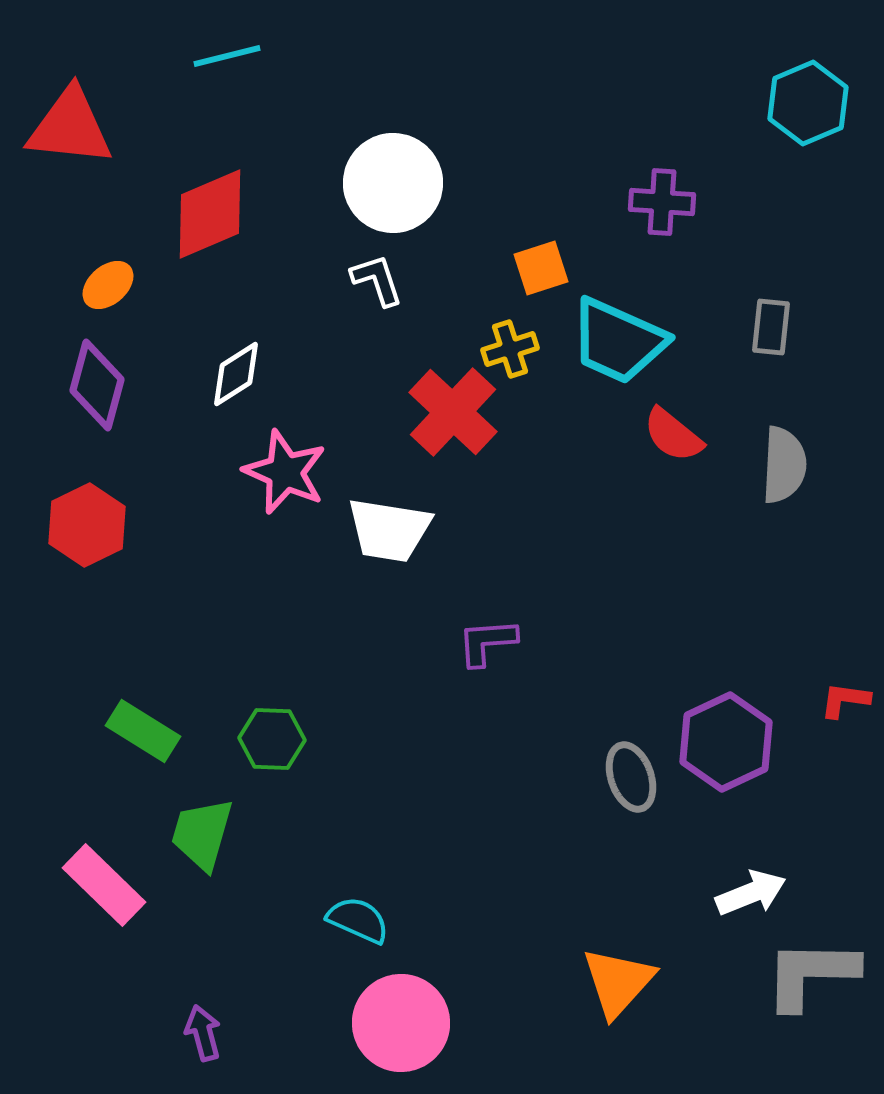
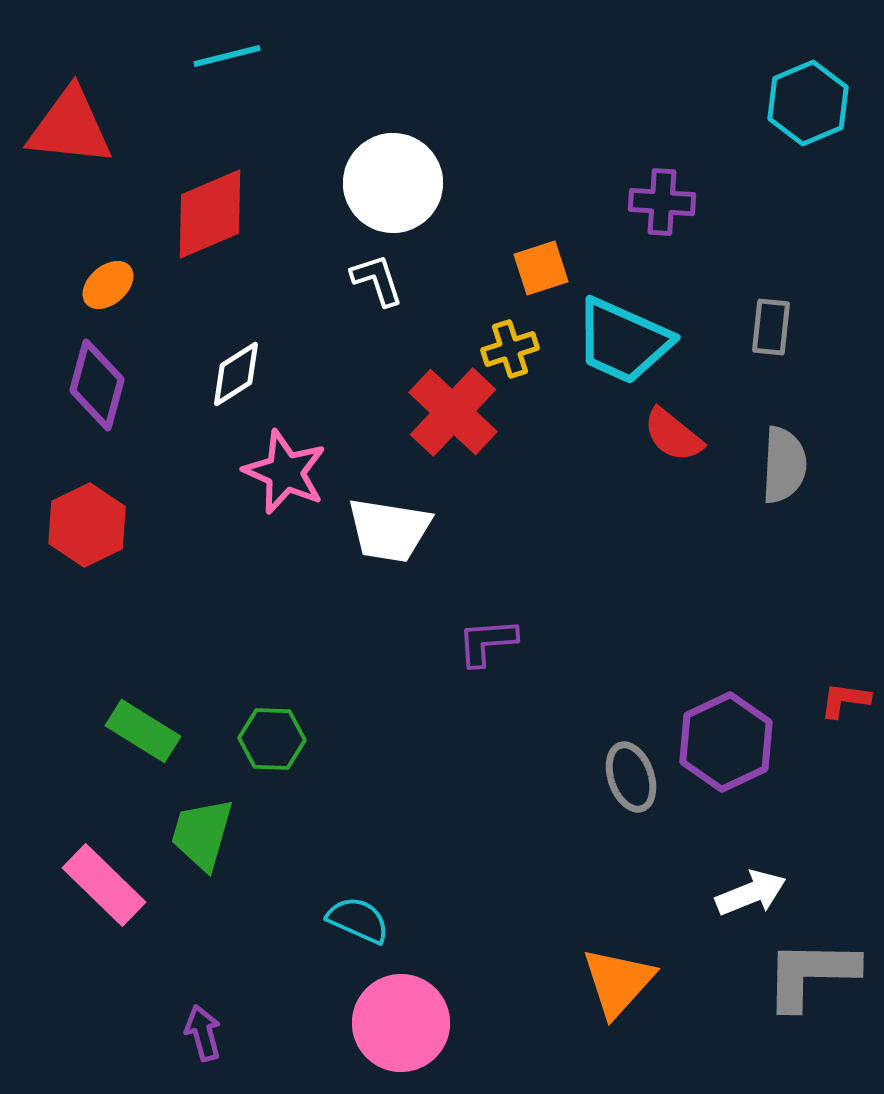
cyan trapezoid: moved 5 px right
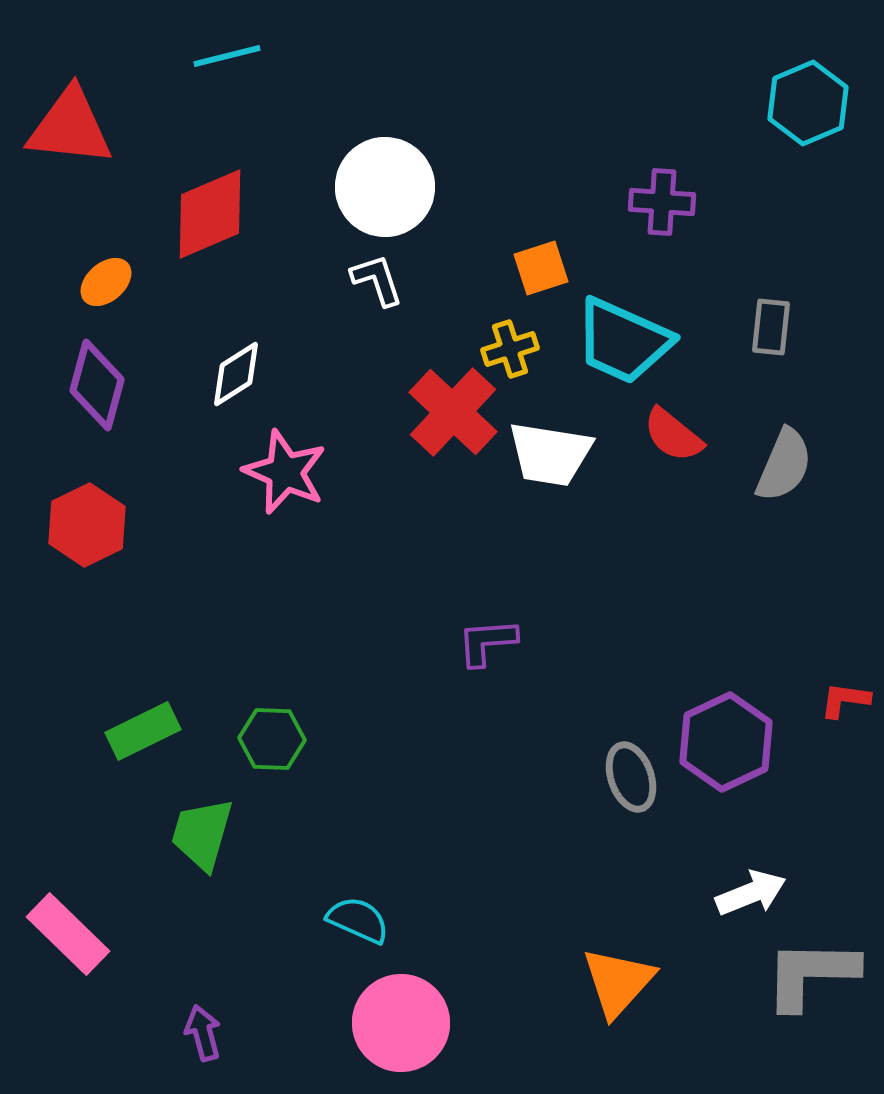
white circle: moved 8 px left, 4 px down
orange ellipse: moved 2 px left, 3 px up
gray semicircle: rotated 20 degrees clockwise
white trapezoid: moved 161 px right, 76 px up
green rectangle: rotated 58 degrees counterclockwise
pink rectangle: moved 36 px left, 49 px down
